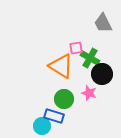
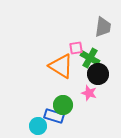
gray trapezoid: moved 4 px down; rotated 145 degrees counterclockwise
black circle: moved 4 px left
green circle: moved 1 px left, 6 px down
cyan circle: moved 4 px left
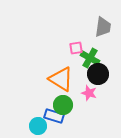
orange triangle: moved 13 px down
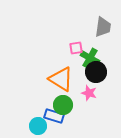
black circle: moved 2 px left, 2 px up
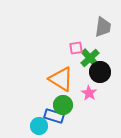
green cross: rotated 18 degrees clockwise
black circle: moved 4 px right
pink star: rotated 14 degrees clockwise
cyan circle: moved 1 px right
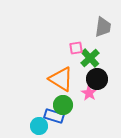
black circle: moved 3 px left, 7 px down
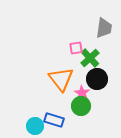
gray trapezoid: moved 1 px right, 1 px down
orange triangle: rotated 20 degrees clockwise
pink star: moved 7 px left
green circle: moved 18 px right, 1 px down
blue rectangle: moved 4 px down
cyan circle: moved 4 px left
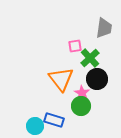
pink square: moved 1 px left, 2 px up
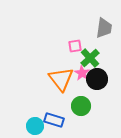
pink star: moved 20 px up
